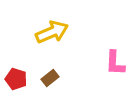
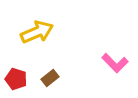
yellow arrow: moved 15 px left
pink L-shape: rotated 48 degrees counterclockwise
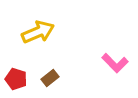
yellow arrow: moved 1 px right
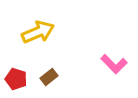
pink L-shape: moved 1 px left, 1 px down
brown rectangle: moved 1 px left, 1 px up
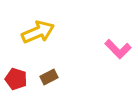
pink L-shape: moved 4 px right, 15 px up
brown rectangle: rotated 12 degrees clockwise
